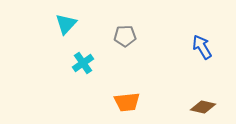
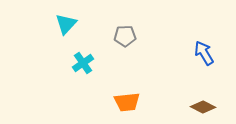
blue arrow: moved 2 px right, 6 px down
brown diamond: rotated 15 degrees clockwise
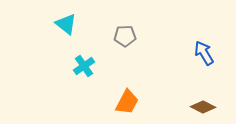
cyan triangle: rotated 35 degrees counterclockwise
cyan cross: moved 1 px right, 3 px down
orange trapezoid: rotated 56 degrees counterclockwise
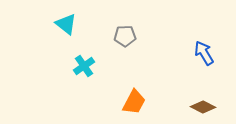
orange trapezoid: moved 7 px right
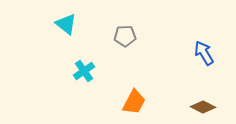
cyan cross: moved 5 px down
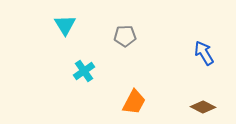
cyan triangle: moved 1 px left, 1 px down; rotated 20 degrees clockwise
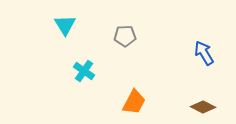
cyan cross: rotated 20 degrees counterclockwise
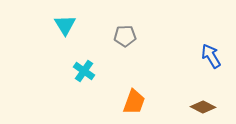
blue arrow: moved 7 px right, 3 px down
orange trapezoid: rotated 8 degrees counterclockwise
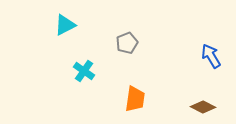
cyan triangle: rotated 35 degrees clockwise
gray pentagon: moved 2 px right, 7 px down; rotated 20 degrees counterclockwise
orange trapezoid: moved 1 px right, 3 px up; rotated 12 degrees counterclockwise
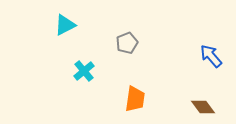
blue arrow: rotated 10 degrees counterclockwise
cyan cross: rotated 15 degrees clockwise
brown diamond: rotated 25 degrees clockwise
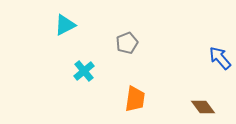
blue arrow: moved 9 px right, 2 px down
